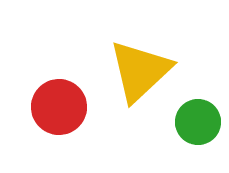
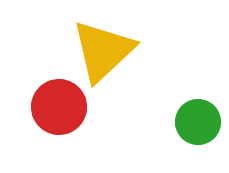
yellow triangle: moved 37 px left, 20 px up
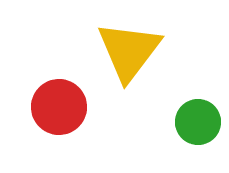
yellow triangle: moved 26 px right; rotated 10 degrees counterclockwise
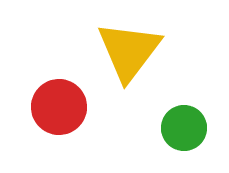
green circle: moved 14 px left, 6 px down
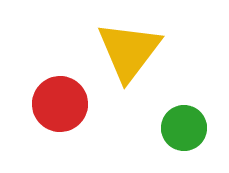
red circle: moved 1 px right, 3 px up
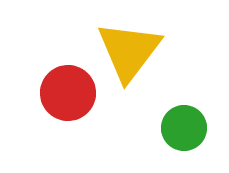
red circle: moved 8 px right, 11 px up
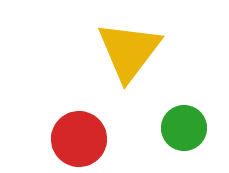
red circle: moved 11 px right, 46 px down
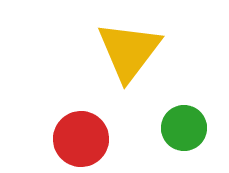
red circle: moved 2 px right
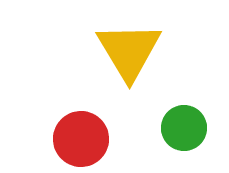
yellow triangle: rotated 8 degrees counterclockwise
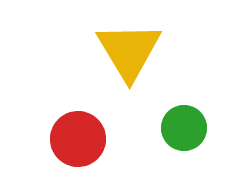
red circle: moved 3 px left
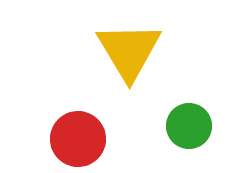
green circle: moved 5 px right, 2 px up
